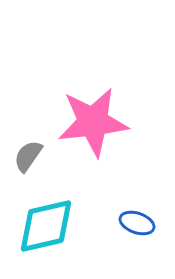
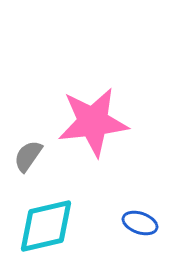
blue ellipse: moved 3 px right
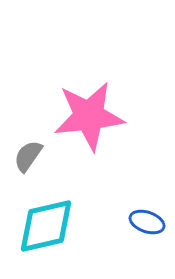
pink star: moved 4 px left, 6 px up
blue ellipse: moved 7 px right, 1 px up
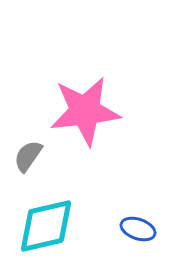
pink star: moved 4 px left, 5 px up
blue ellipse: moved 9 px left, 7 px down
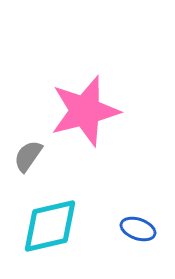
pink star: rotated 8 degrees counterclockwise
cyan diamond: moved 4 px right
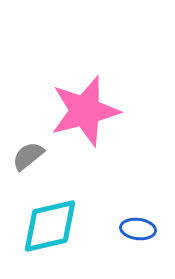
gray semicircle: rotated 16 degrees clockwise
blue ellipse: rotated 12 degrees counterclockwise
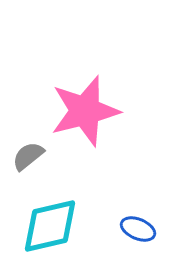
blue ellipse: rotated 16 degrees clockwise
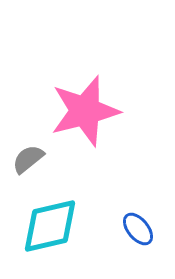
gray semicircle: moved 3 px down
blue ellipse: rotated 28 degrees clockwise
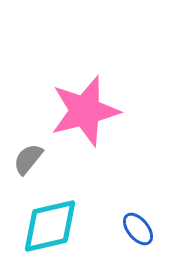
gray semicircle: rotated 12 degrees counterclockwise
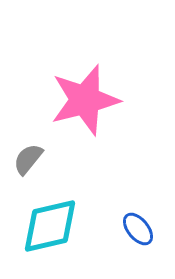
pink star: moved 11 px up
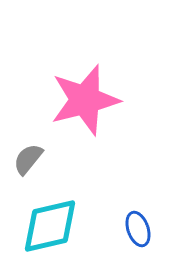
blue ellipse: rotated 20 degrees clockwise
